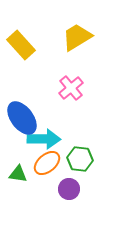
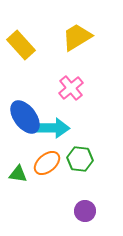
blue ellipse: moved 3 px right, 1 px up
cyan arrow: moved 9 px right, 11 px up
purple circle: moved 16 px right, 22 px down
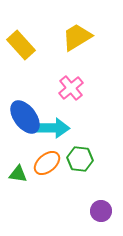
purple circle: moved 16 px right
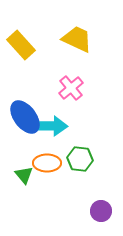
yellow trapezoid: moved 2 px down; rotated 56 degrees clockwise
cyan arrow: moved 2 px left, 2 px up
orange ellipse: rotated 40 degrees clockwise
green triangle: moved 6 px right, 1 px down; rotated 42 degrees clockwise
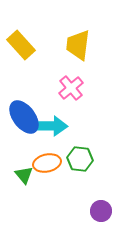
yellow trapezoid: moved 1 px right, 6 px down; rotated 108 degrees counterclockwise
blue ellipse: moved 1 px left
orange ellipse: rotated 12 degrees counterclockwise
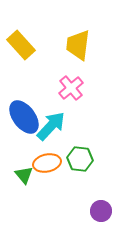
cyan arrow: rotated 48 degrees counterclockwise
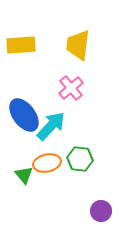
yellow rectangle: rotated 52 degrees counterclockwise
blue ellipse: moved 2 px up
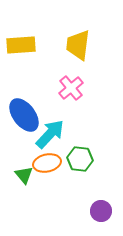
cyan arrow: moved 1 px left, 8 px down
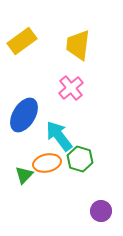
yellow rectangle: moved 1 px right, 4 px up; rotated 32 degrees counterclockwise
blue ellipse: rotated 68 degrees clockwise
cyan arrow: moved 9 px right, 2 px down; rotated 80 degrees counterclockwise
green hexagon: rotated 10 degrees clockwise
green triangle: rotated 24 degrees clockwise
